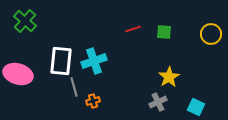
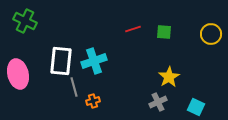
green cross: rotated 15 degrees counterclockwise
pink ellipse: rotated 60 degrees clockwise
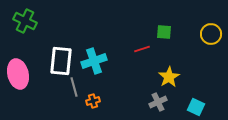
red line: moved 9 px right, 20 px down
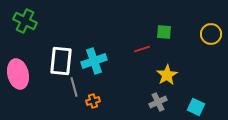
yellow star: moved 2 px left, 2 px up
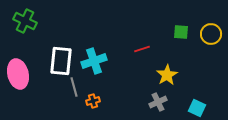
green square: moved 17 px right
cyan square: moved 1 px right, 1 px down
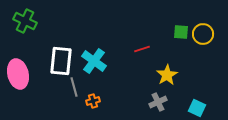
yellow circle: moved 8 px left
cyan cross: rotated 35 degrees counterclockwise
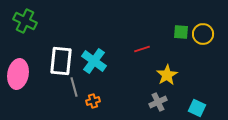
pink ellipse: rotated 24 degrees clockwise
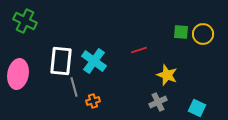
red line: moved 3 px left, 1 px down
yellow star: rotated 20 degrees counterclockwise
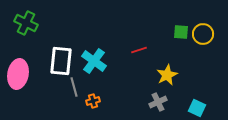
green cross: moved 1 px right, 2 px down
yellow star: rotated 25 degrees clockwise
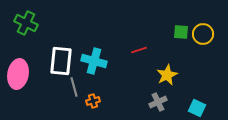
cyan cross: rotated 20 degrees counterclockwise
